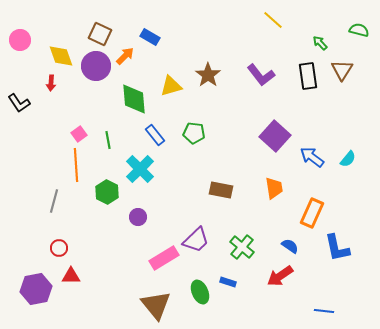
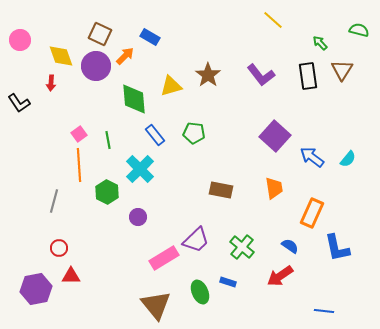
orange line at (76, 165): moved 3 px right
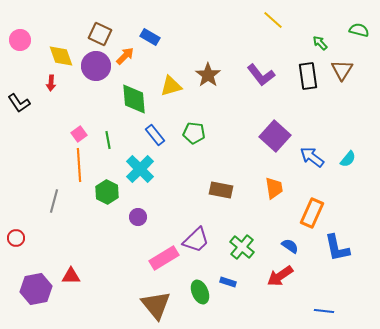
red circle at (59, 248): moved 43 px left, 10 px up
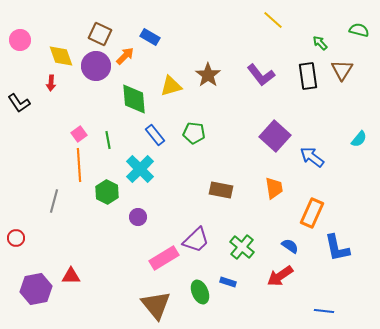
cyan semicircle at (348, 159): moved 11 px right, 20 px up
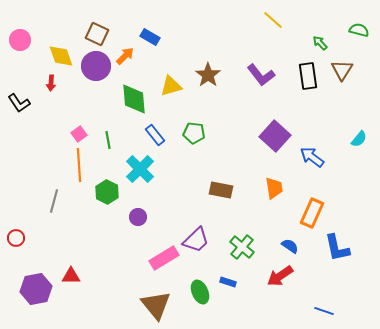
brown square at (100, 34): moved 3 px left
blue line at (324, 311): rotated 12 degrees clockwise
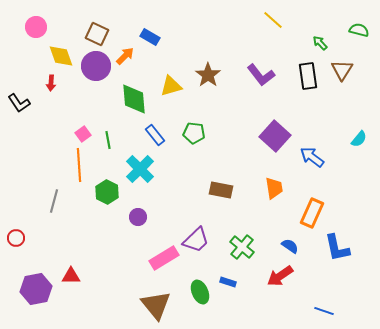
pink circle at (20, 40): moved 16 px right, 13 px up
pink square at (79, 134): moved 4 px right
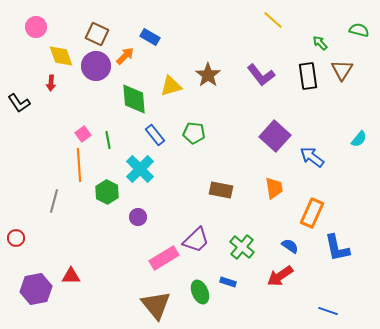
blue line at (324, 311): moved 4 px right
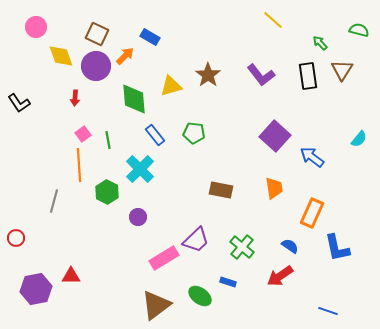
red arrow at (51, 83): moved 24 px right, 15 px down
green ellipse at (200, 292): moved 4 px down; rotated 30 degrees counterclockwise
brown triangle at (156, 305): rotated 32 degrees clockwise
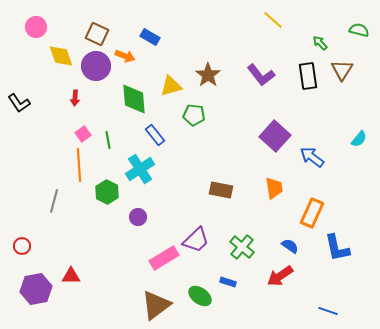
orange arrow at (125, 56): rotated 66 degrees clockwise
green pentagon at (194, 133): moved 18 px up
cyan cross at (140, 169): rotated 12 degrees clockwise
red circle at (16, 238): moved 6 px right, 8 px down
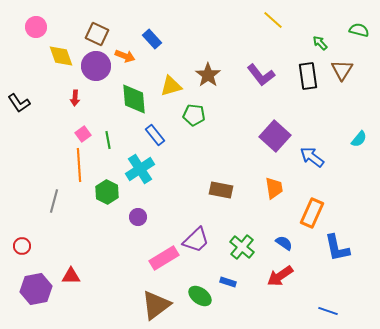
blue rectangle at (150, 37): moved 2 px right, 2 px down; rotated 18 degrees clockwise
blue semicircle at (290, 246): moved 6 px left, 3 px up
